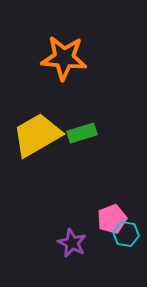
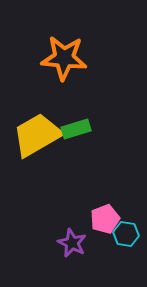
green rectangle: moved 6 px left, 4 px up
pink pentagon: moved 7 px left
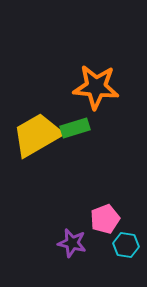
orange star: moved 32 px right, 29 px down
green rectangle: moved 1 px left, 1 px up
cyan hexagon: moved 11 px down
purple star: rotated 12 degrees counterclockwise
